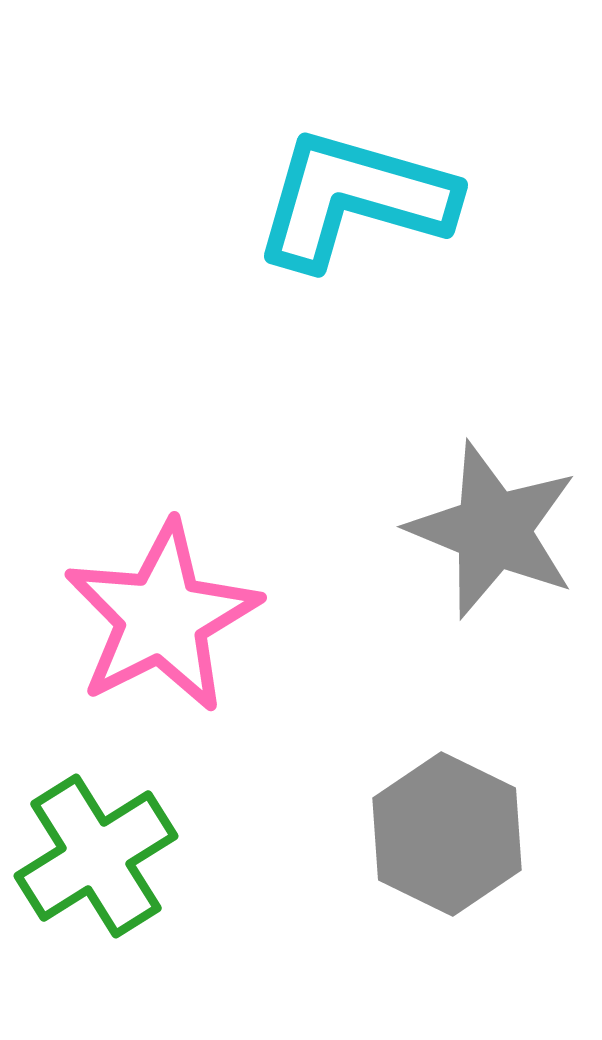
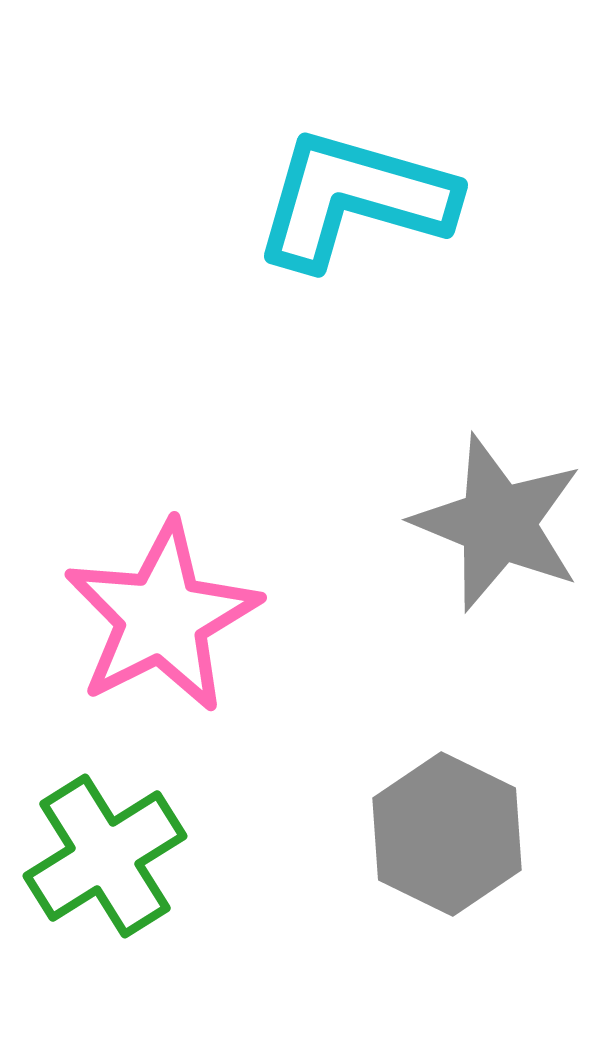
gray star: moved 5 px right, 7 px up
green cross: moved 9 px right
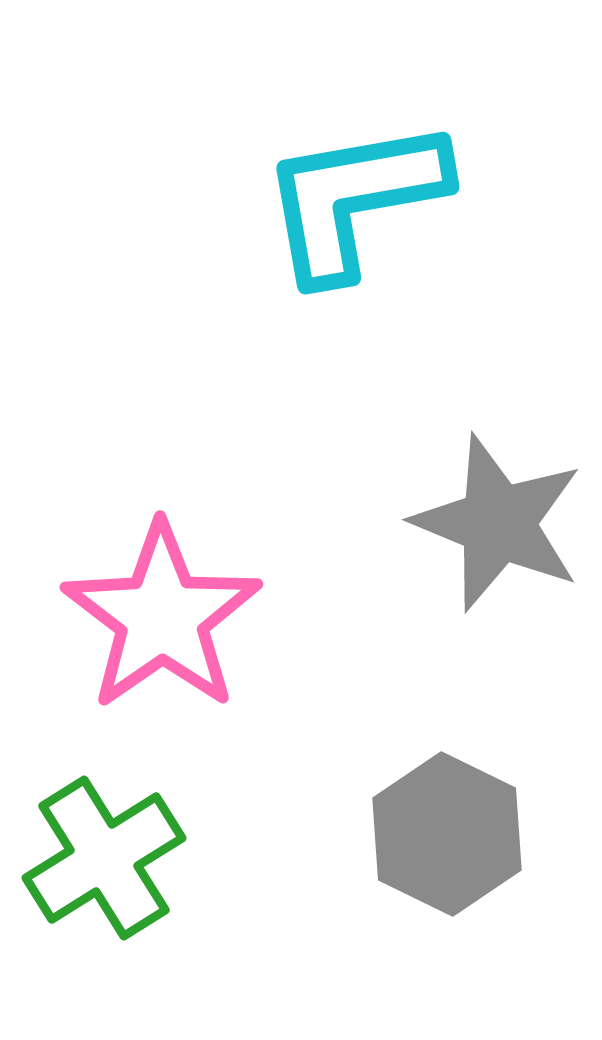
cyan L-shape: rotated 26 degrees counterclockwise
pink star: rotated 8 degrees counterclockwise
green cross: moved 1 px left, 2 px down
